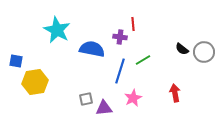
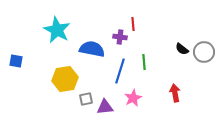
green line: moved 1 px right, 2 px down; rotated 63 degrees counterclockwise
yellow hexagon: moved 30 px right, 3 px up
purple triangle: moved 1 px right, 1 px up
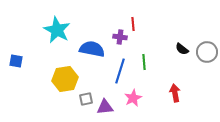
gray circle: moved 3 px right
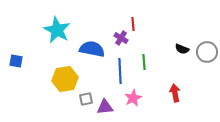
purple cross: moved 1 px right, 1 px down; rotated 24 degrees clockwise
black semicircle: rotated 16 degrees counterclockwise
blue line: rotated 20 degrees counterclockwise
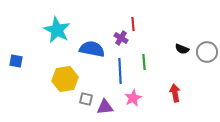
gray square: rotated 24 degrees clockwise
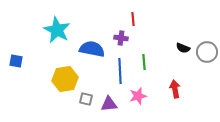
red line: moved 5 px up
purple cross: rotated 24 degrees counterclockwise
black semicircle: moved 1 px right, 1 px up
red arrow: moved 4 px up
pink star: moved 5 px right, 2 px up; rotated 12 degrees clockwise
purple triangle: moved 4 px right, 3 px up
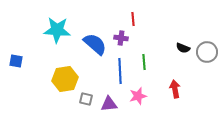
cyan star: rotated 24 degrees counterclockwise
blue semicircle: moved 3 px right, 5 px up; rotated 30 degrees clockwise
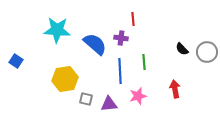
black semicircle: moved 1 px left, 1 px down; rotated 24 degrees clockwise
blue square: rotated 24 degrees clockwise
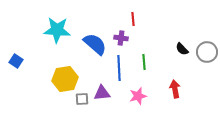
blue line: moved 1 px left, 3 px up
gray square: moved 4 px left; rotated 16 degrees counterclockwise
purple triangle: moved 7 px left, 11 px up
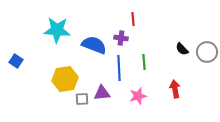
blue semicircle: moved 1 px left, 1 px down; rotated 20 degrees counterclockwise
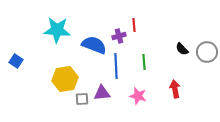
red line: moved 1 px right, 6 px down
purple cross: moved 2 px left, 2 px up; rotated 24 degrees counterclockwise
blue line: moved 3 px left, 2 px up
pink star: rotated 30 degrees clockwise
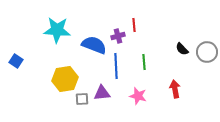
purple cross: moved 1 px left
